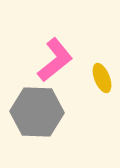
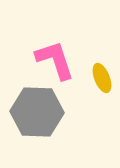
pink L-shape: rotated 69 degrees counterclockwise
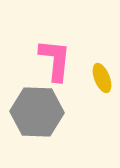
pink L-shape: rotated 24 degrees clockwise
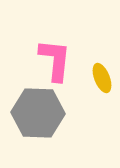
gray hexagon: moved 1 px right, 1 px down
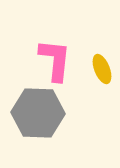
yellow ellipse: moved 9 px up
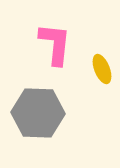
pink L-shape: moved 16 px up
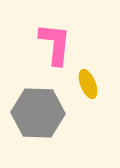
yellow ellipse: moved 14 px left, 15 px down
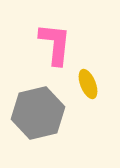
gray hexagon: rotated 15 degrees counterclockwise
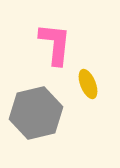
gray hexagon: moved 2 px left
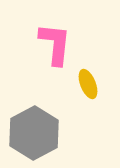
gray hexagon: moved 2 px left, 20 px down; rotated 15 degrees counterclockwise
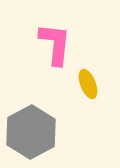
gray hexagon: moved 3 px left, 1 px up
